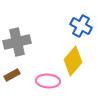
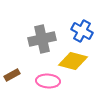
blue cross: moved 1 px right, 5 px down
gray cross: moved 25 px right, 3 px up
yellow diamond: rotated 64 degrees clockwise
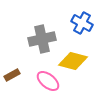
blue cross: moved 8 px up
pink ellipse: rotated 35 degrees clockwise
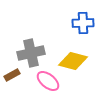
blue cross: moved 1 px right; rotated 30 degrees counterclockwise
gray cross: moved 11 px left, 14 px down
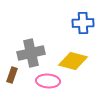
brown rectangle: rotated 42 degrees counterclockwise
pink ellipse: rotated 35 degrees counterclockwise
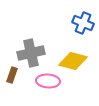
blue cross: rotated 25 degrees clockwise
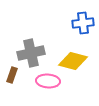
blue cross: rotated 30 degrees counterclockwise
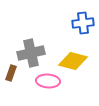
brown rectangle: moved 1 px left, 2 px up
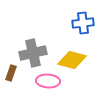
gray cross: moved 2 px right
yellow diamond: moved 1 px left, 1 px up
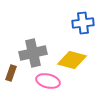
pink ellipse: rotated 10 degrees clockwise
